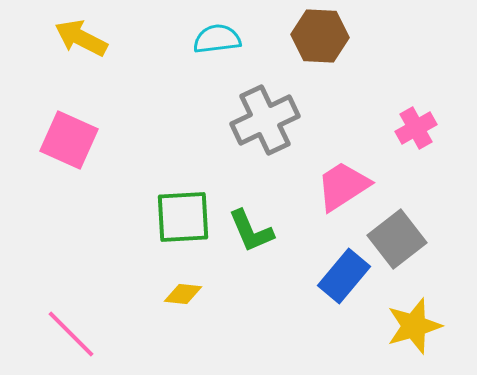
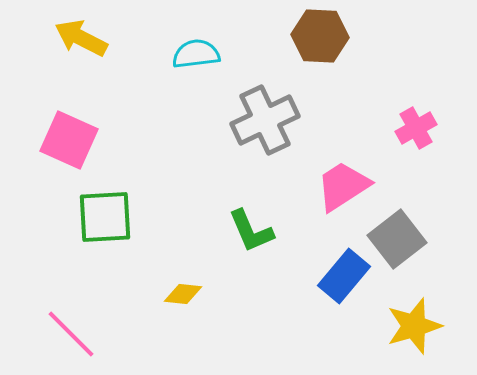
cyan semicircle: moved 21 px left, 15 px down
green square: moved 78 px left
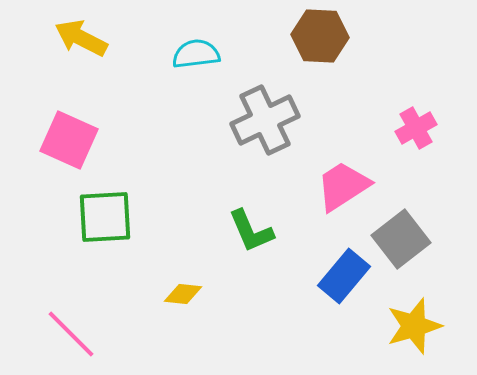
gray square: moved 4 px right
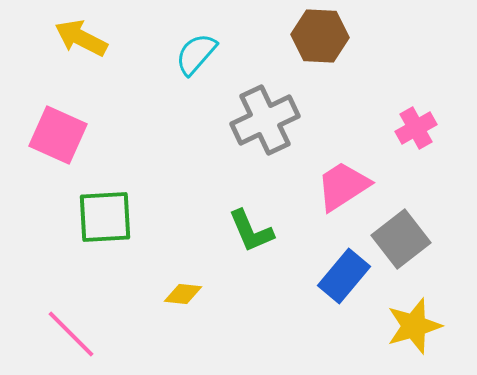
cyan semicircle: rotated 42 degrees counterclockwise
pink square: moved 11 px left, 5 px up
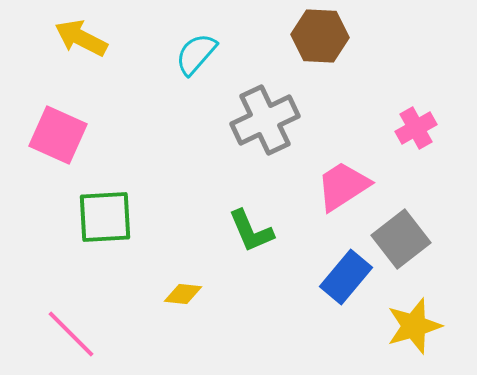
blue rectangle: moved 2 px right, 1 px down
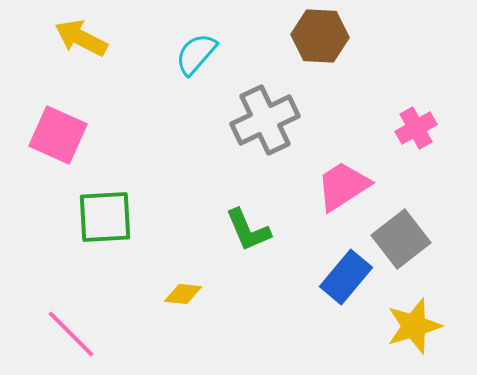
green L-shape: moved 3 px left, 1 px up
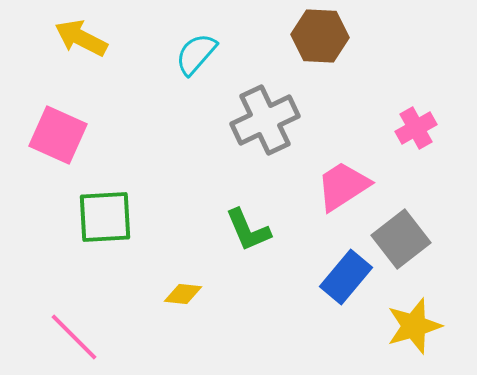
pink line: moved 3 px right, 3 px down
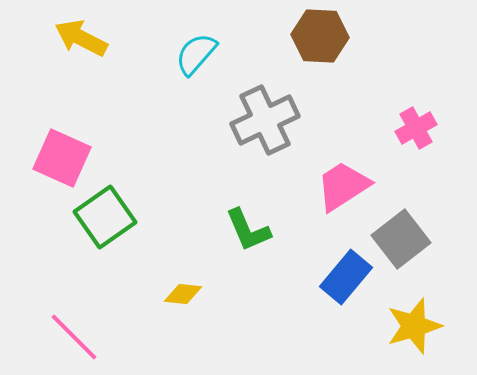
pink square: moved 4 px right, 23 px down
green square: rotated 32 degrees counterclockwise
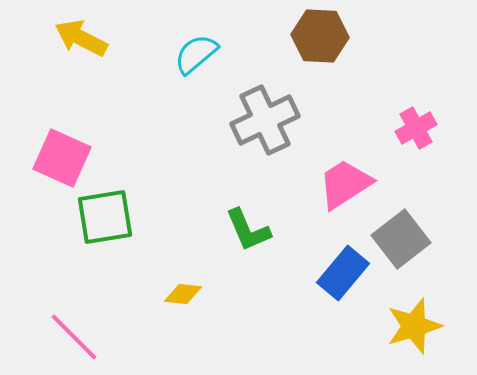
cyan semicircle: rotated 9 degrees clockwise
pink trapezoid: moved 2 px right, 2 px up
green square: rotated 26 degrees clockwise
blue rectangle: moved 3 px left, 4 px up
